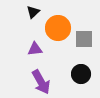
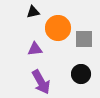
black triangle: rotated 32 degrees clockwise
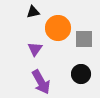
purple triangle: rotated 49 degrees counterclockwise
